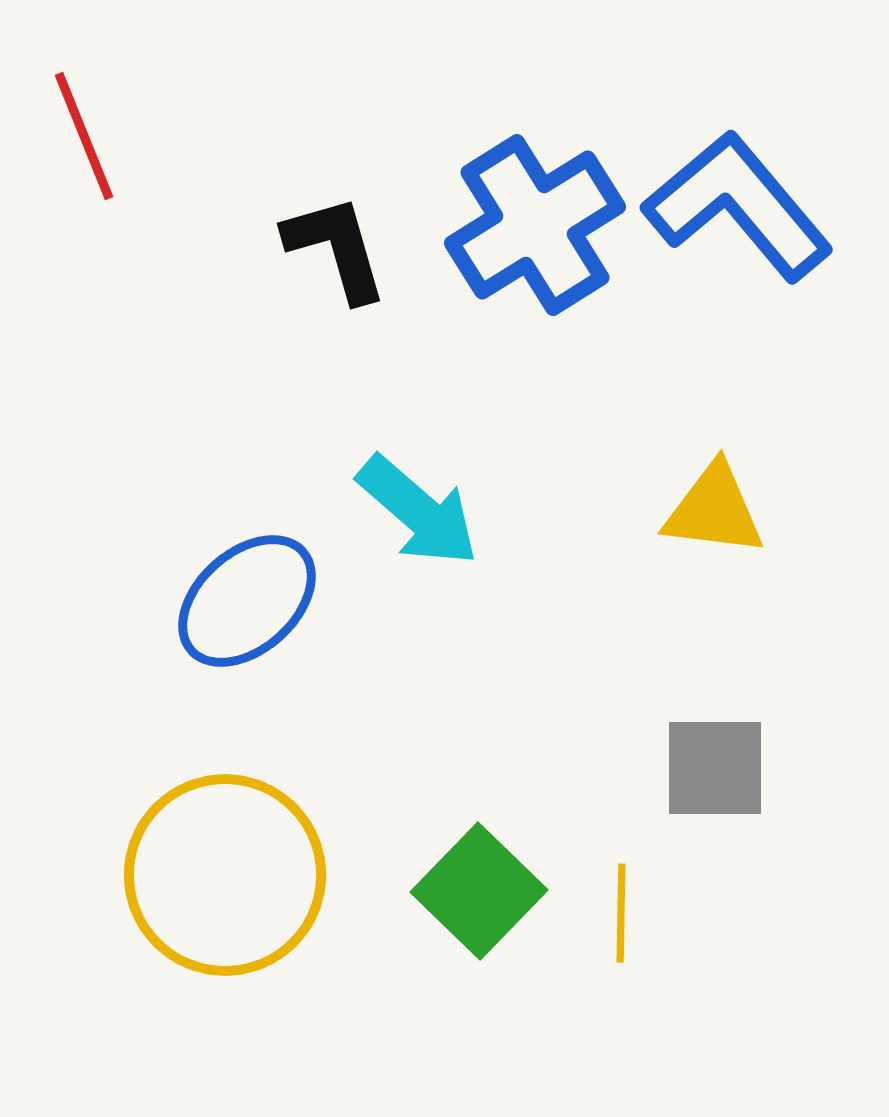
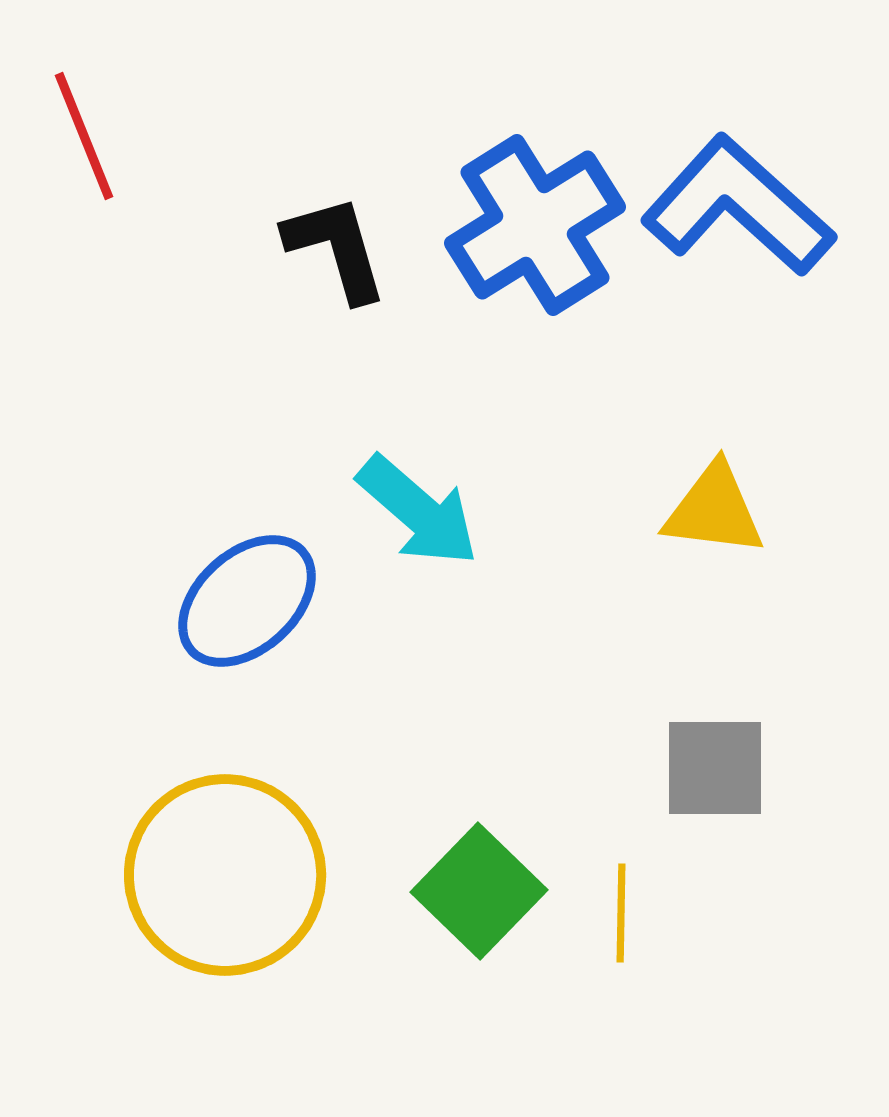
blue L-shape: rotated 8 degrees counterclockwise
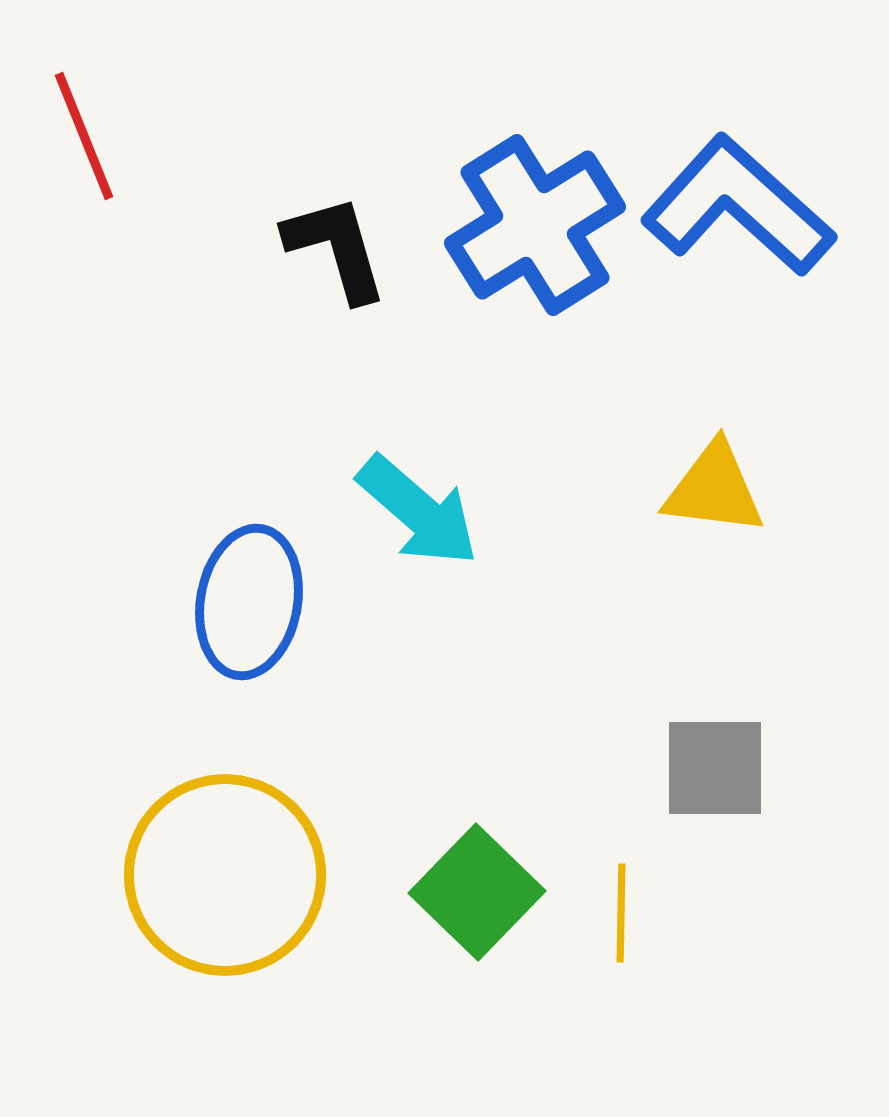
yellow triangle: moved 21 px up
blue ellipse: moved 2 px right, 1 px down; rotated 38 degrees counterclockwise
green square: moved 2 px left, 1 px down
